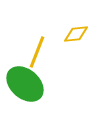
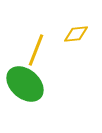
yellow line: moved 1 px left, 2 px up
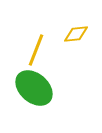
green ellipse: moved 9 px right, 4 px down
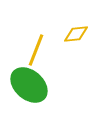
green ellipse: moved 5 px left, 3 px up
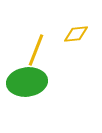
green ellipse: moved 2 px left, 3 px up; rotated 48 degrees counterclockwise
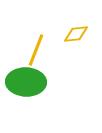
green ellipse: moved 1 px left; rotated 9 degrees clockwise
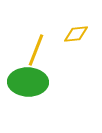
green ellipse: moved 2 px right
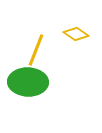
yellow diamond: rotated 40 degrees clockwise
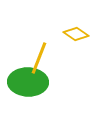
yellow line: moved 3 px right, 8 px down
